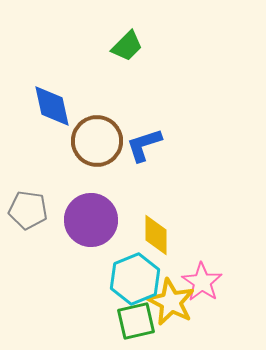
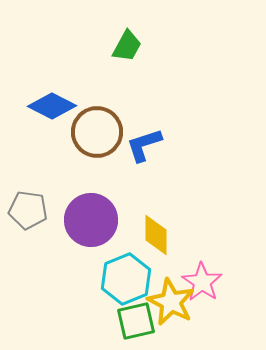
green trapezoid: rotated 16 degrees counterclockwise
blue diamond: rotated 51 degrees counterclockwise
brown circle: moved 9 px up
cyan hexagon: moved 9 px left
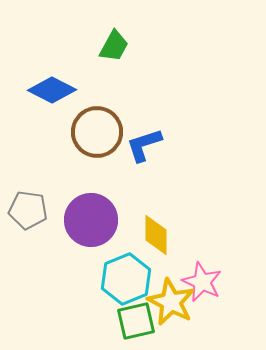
green trapezoid: moved 13 px left
blue diamond: moved 16 px up
pink star: rotated 9 degrees counterclockwise
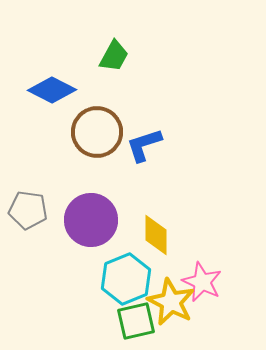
green trapezoid: moved 10 px down
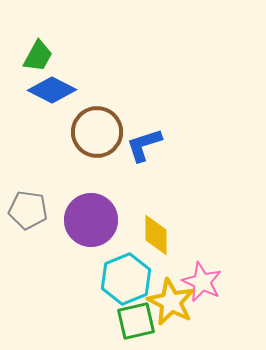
green trapezoid: moved 76 px left
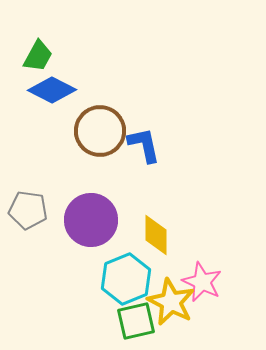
brown circle: moved 3 px right, 1 px up
blue L-shape: rotated 96 degrees clockwise
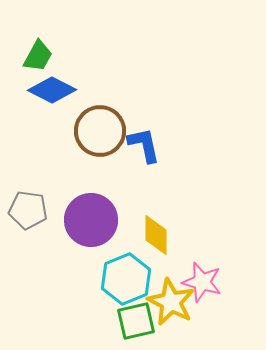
pink star: rotated 9 degrees counterclockwise
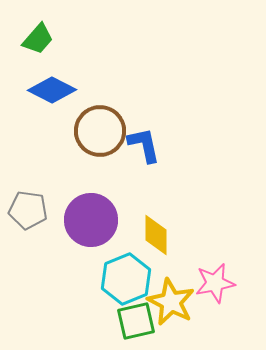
green trapezoid: moved 17 px up; rotated 12 degrees clockwise
pink star: moved 13 px right, 1 px down; rotated 27 degrees counterclockwise
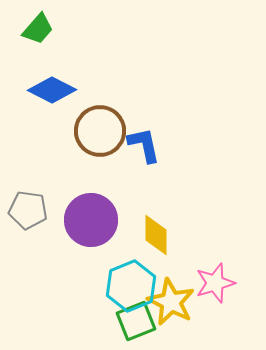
green trapezoid: moved 10 px up
cyan hexagon: moved 5 px right, 7 px down
pink star: rotated 6 degrees counterclockwise
green square: rotated 9 degrees counterclockwise
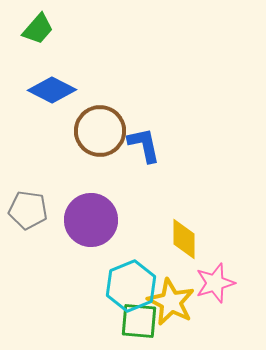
yellow diamond: moved 28 px right, 4 px down
green square: moved 3 px right; rotated 27 degrees clockwise
